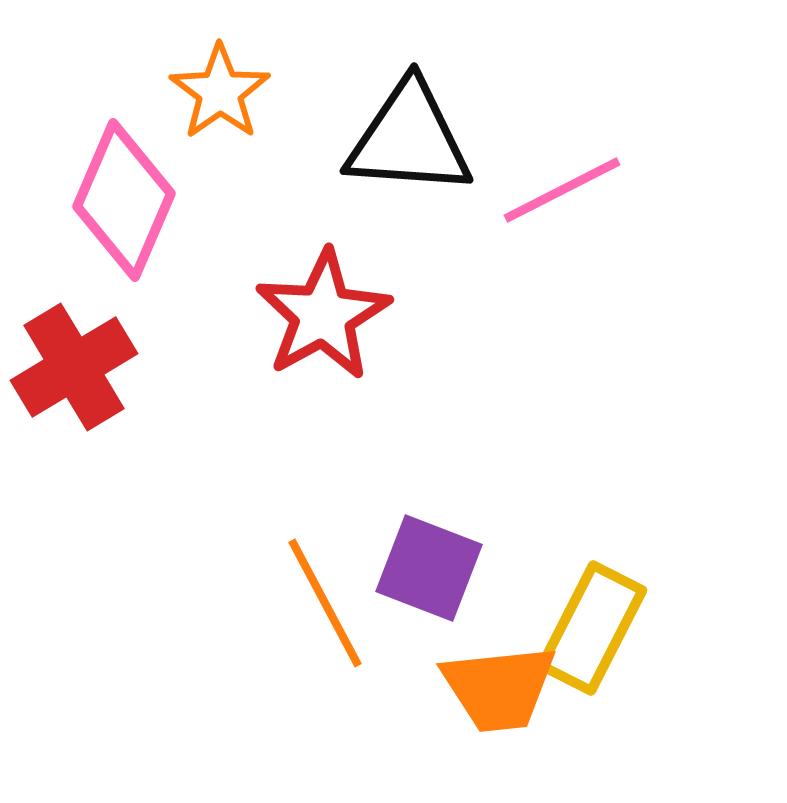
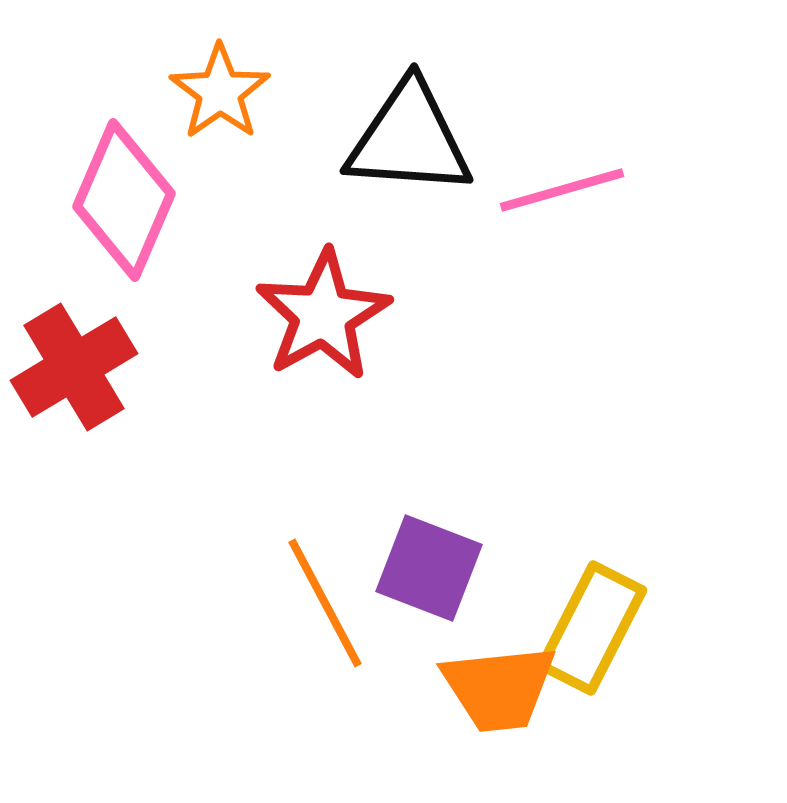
pink line: rotated 11 degrees clockwise
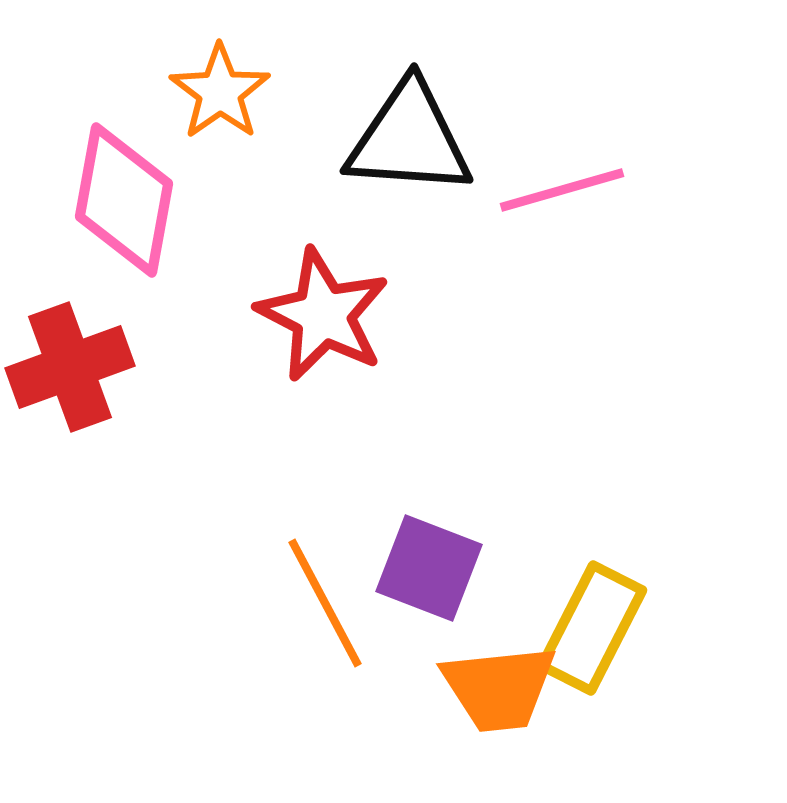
pink diamond: rotated 13 degrees counterclockwise
red star: rotated 16 degrees counterclockwise
red cross: moved 4 px left; rotated 11 degrees clockwise
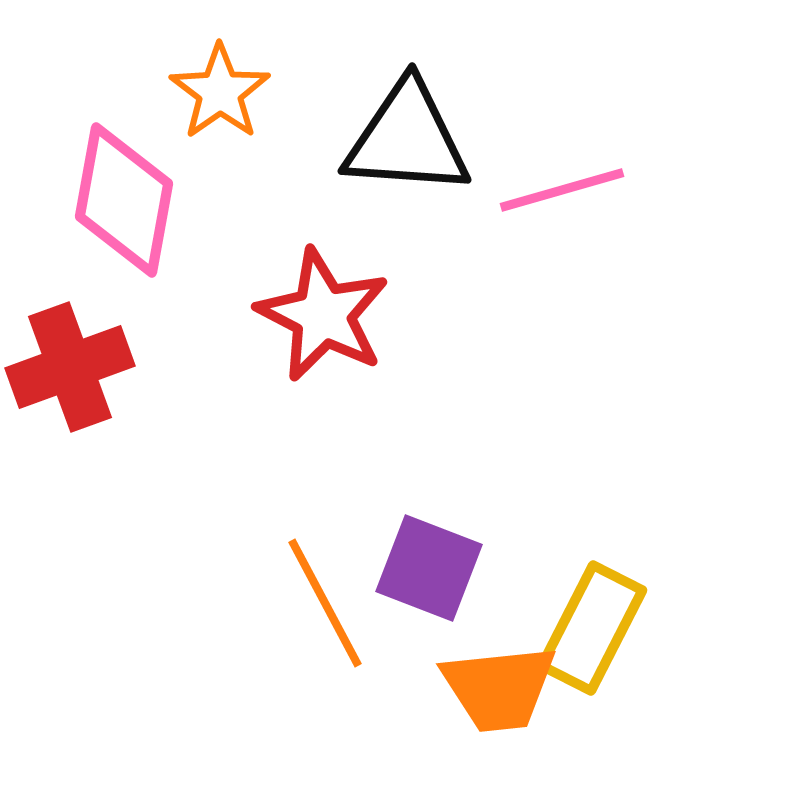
black triangle: moved 2 px left
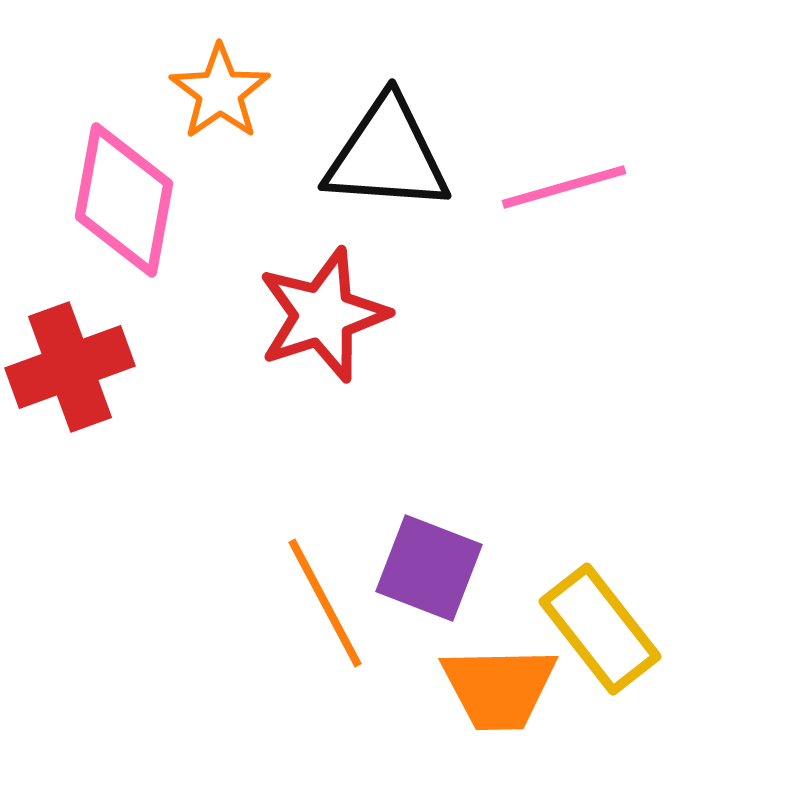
black triangle: moved 20 px left, 16 px down
pink line: moved 2 px right, 3 px up
red star: rotated 27 degrees clockwise
yellow rectangle: moved 8 px right, 1 px down; rotated 65 degrees counterclockwise
orange trapezoid: rotated 5 degrees clockwise
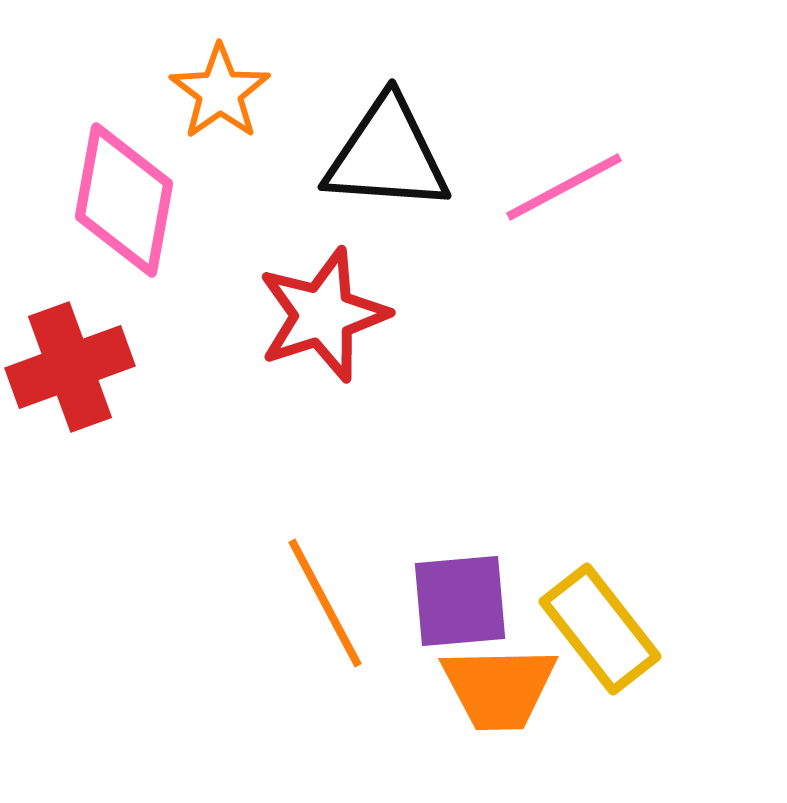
pink line: rotated 12 degrees counterclockwise
purple square: moved 31 px right, 33 px down; rotated 26 degrees counterclockwise
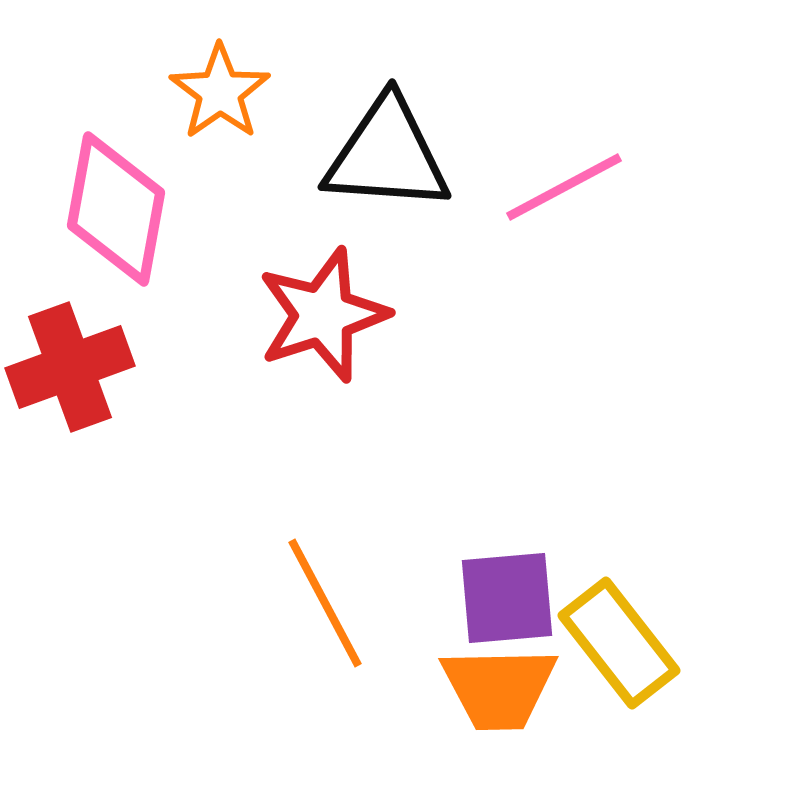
pink diamond: moved 8 px left, 9 px down
purple square: moved 47 px right, 3 px up
yellow rectangle: moved 19 px right, 14 px down
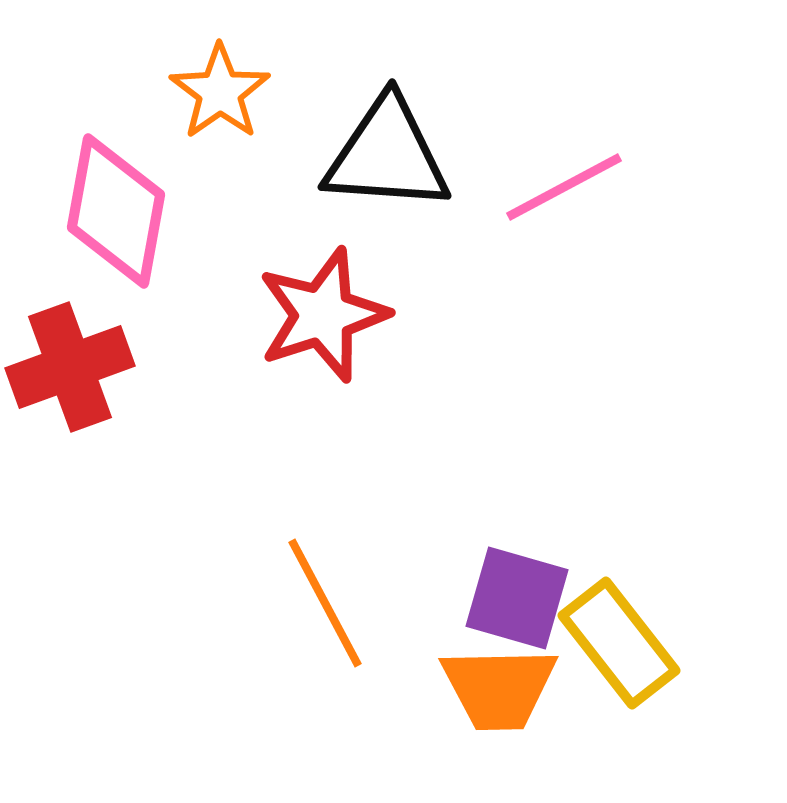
pink diamond: moved 2 px down
purple square: moved 10 px right; rotated 21 degrees clockwise
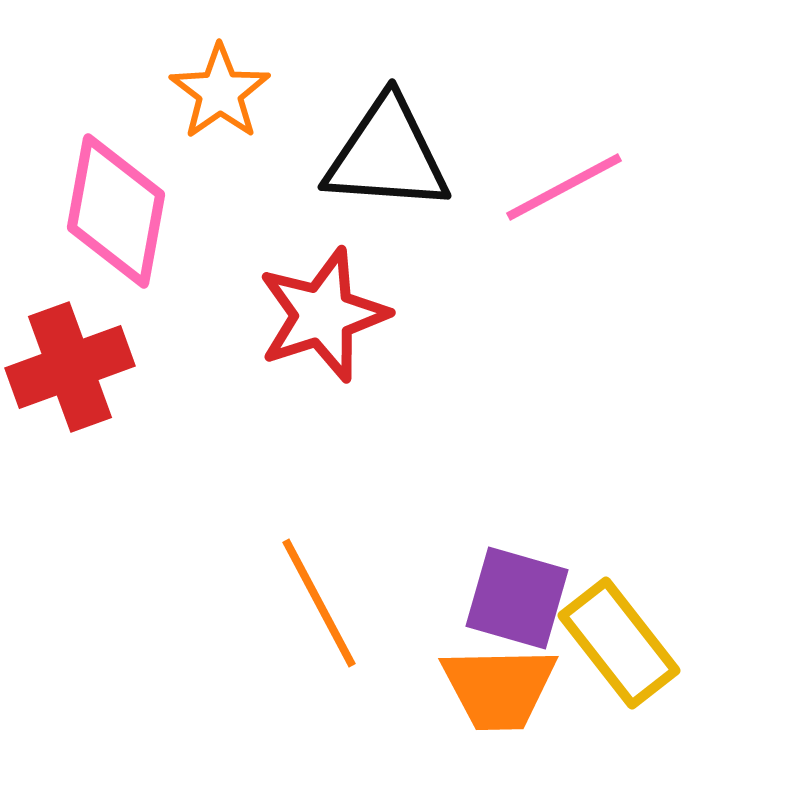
orange line: moved 6 px left
